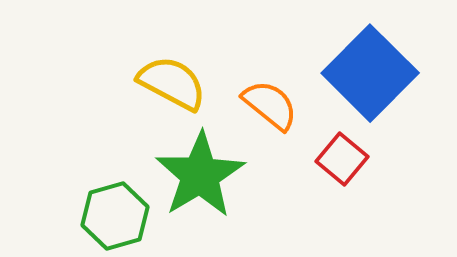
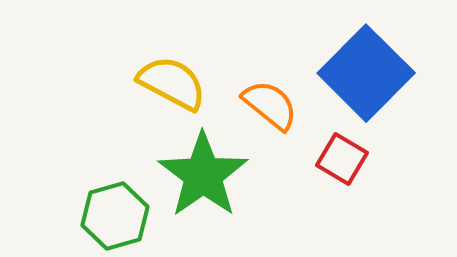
blue square: moved 4 px left
red square: rotated 9 degrees counterclockwise
green star: moved 3 px right; rotated 4 degrees counterclockwise
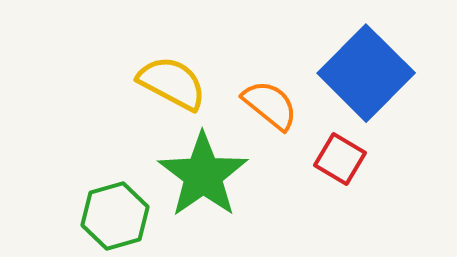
red square: moved 2 px left
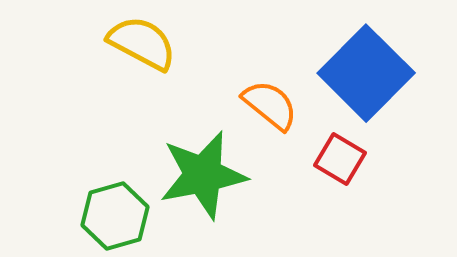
yellow semicircle: moved 30 px left, 40 px up
green star: rotated 24 degrees clockwise
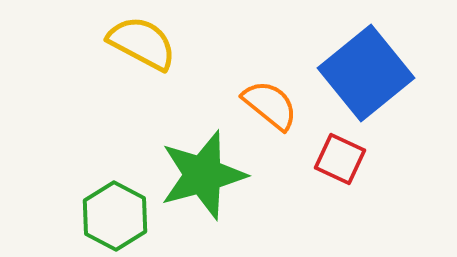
blue square: rotated 6 degrees clockwise
red square: rotated 6 degrees counterclockwise
green star: rotated 4 degrees counterclockwise
green hexagon: rotated 16 degrees counterclockwise
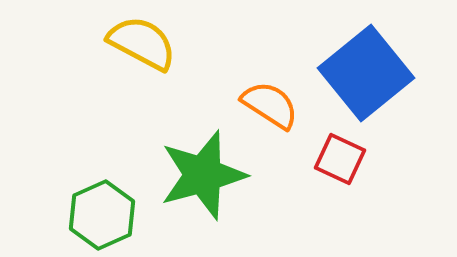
orange semicircle: rotated 6 degrees counterclockwise
green hexagon: moved 13 px left, 1 px up; rotated 8 degrees clockwise
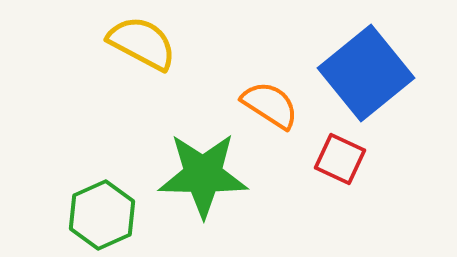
green star: rotated 16 degrees clockwise
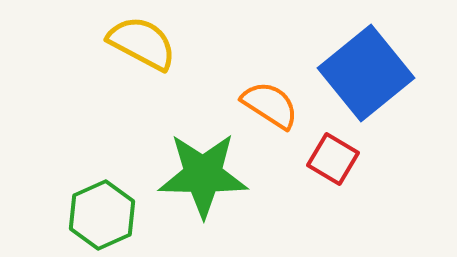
red square: moved 7 px left; rotated 6 degrees clockwise
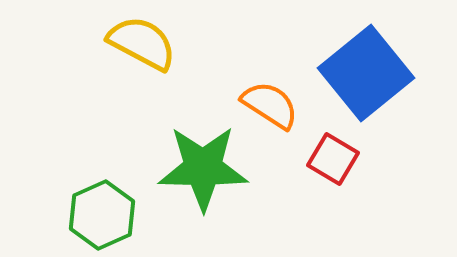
green star: moved 7 px up
